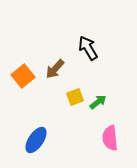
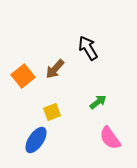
yellow square: moved 23 px left, 15 px down
pink semicircle: rotated 30 degrees counterclockwise
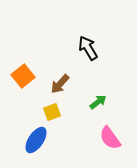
brown arrow: moved 5 px right, 15 px down
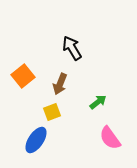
black arrow: moved 16 px left
brown arrow: rotated 20 degrees counterclockwise
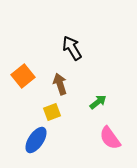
brown arrow: rotated 140 degrees clockwise
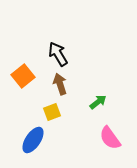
black arrow: moved 14 px left, 6 px down
blue ellipse: moved 3 px left
